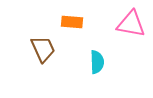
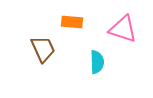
pink triangle: moved 8 px left, 5 px down; rotated 8 degrees clockwise
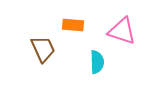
orange rectangle: moved 1 px right, 3 px down
pink triangle: moved 1 px left, 2 px down
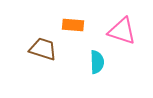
brown trapezoid: rotated 48 degrees counterclockwise
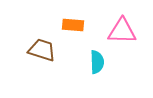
pink triangle: rotated 16 degrees counterclockwise
brown trapezoid: moved 1 px left, 1 px down
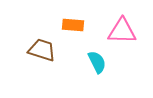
cyan semicircle: rotated 25 degrees counterclockwise
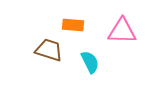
brown trapezoid: moved 7 px right
cyan semicircle: moved 7 px left
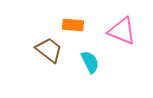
pink triangle: rotated 20 degrees clockwise
brown trapezoid: rotated 20 degrees clockwise
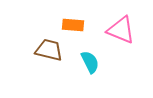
pink triangle: moved 1 px left, 1 px up
brown trapezoid: rotated 24 degrees counterclockwise
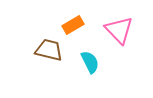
orange rectangle: rotated 35 degrees counterclockwise
pink triangle: moved 2 px left; rotated 24 degrees clockwise
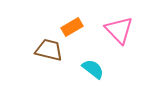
orange rectangle: moved 1 px left, 2 px down
cyan semicircle: moved 3 px right, 7 px down; rotated 25 degrees counterclockwise
